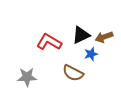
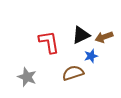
red L-shape: rotated 50 degrees clockwise
blue star: moved 2 px down
brown semicircle: rotated 135 degrees clockwise
gray star: rotated 24 degrees clockwise
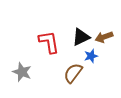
black triangle: moved 2 px down
brown semicircle: rotated 35 degrees counterclockwise
gray star: moved 5 px left, 5 px up
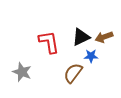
blue star: rotated 16 degrees clockwise
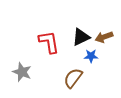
brown semicircle: moved 5 px down
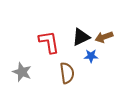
brown semicircle: moved 6 px left, 5 px up; rotated 135 degrees clockwise
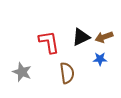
blue star: moved 9 px right, 3 px down
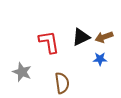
brown semicircle: moved 5 px left, 10 px down
